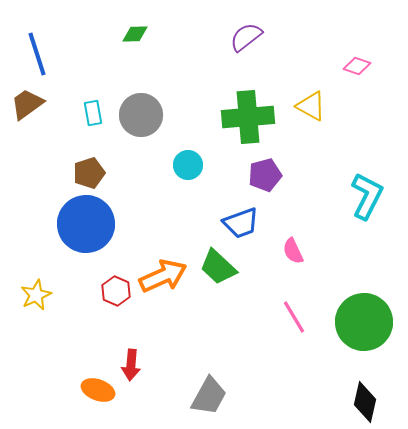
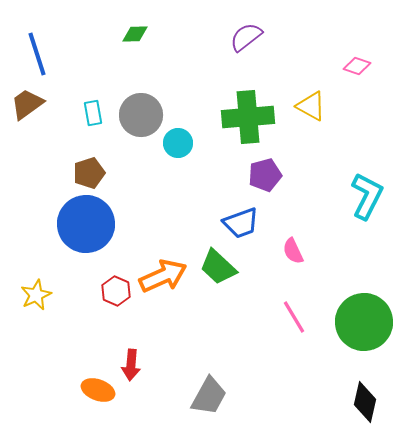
cyan circle: moved 10 px left, 22 px up
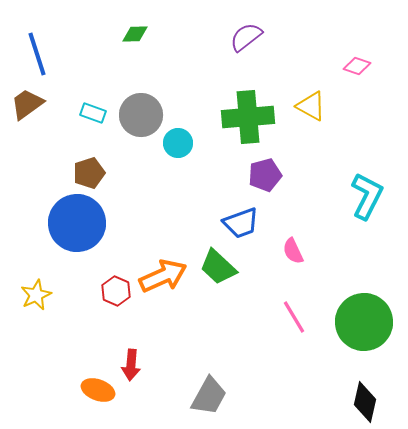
cyan rectangle: rotated 60 degrees counterclockwise
blue circle: moved 9 px left, 1 px up
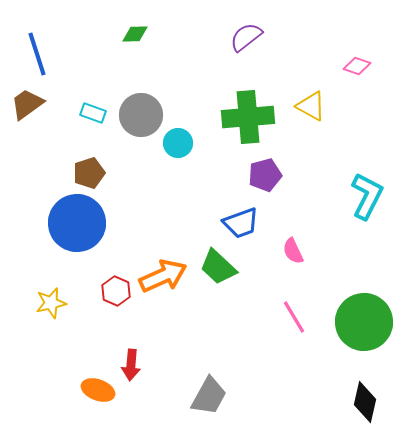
yellow star: moved 15 px right, 8 px down; rotated 12 degrees clockwise
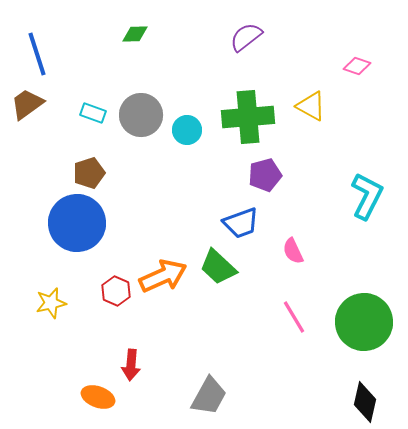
cyan circle: moved 9 px right, 13 px up
orange ellipse: moved 7 px down
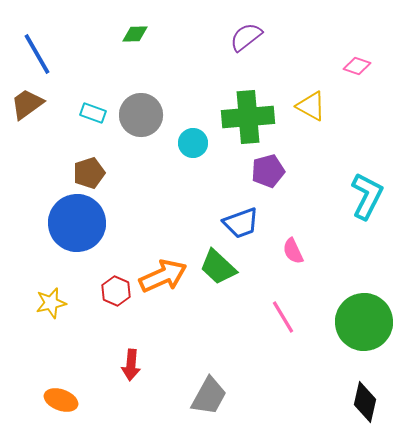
blue line: rotated 12 degrees counterclockwise
cyan circle: moved 6 px right, 13 px down
purple pentagon: moved 3 px right, 4 px up
pink line: moved 11 px left
orange ellipse: moved 37 px left, 3 px down
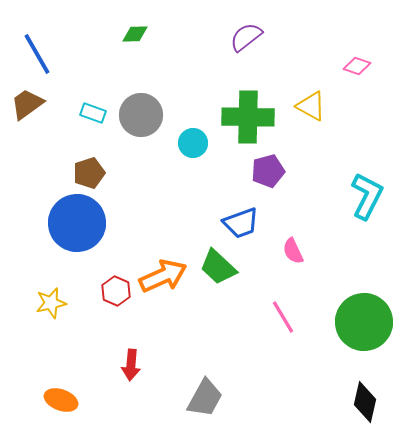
green cross: rotated 6 degrees clockwise
gray trapezoid: moved 4 px left, 2 px down
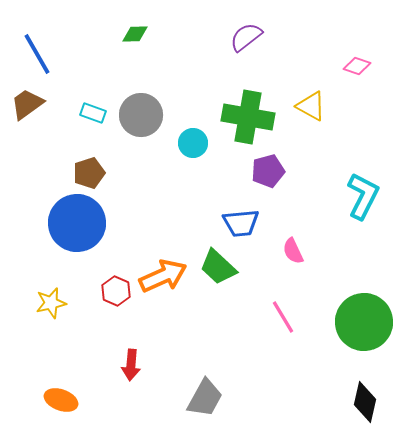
green cross: rotated 9 degrees clockwise
cyan L-shape: moved 4 px left
blue trapezoid: rotated 15 degrees clockwise
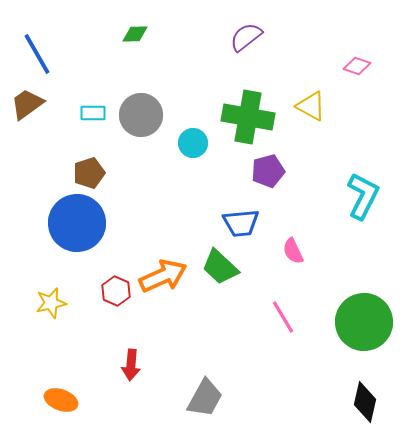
cyan rectangle: rotated 20 degrees counterclockwise
green trapezoid: moved 2 px right
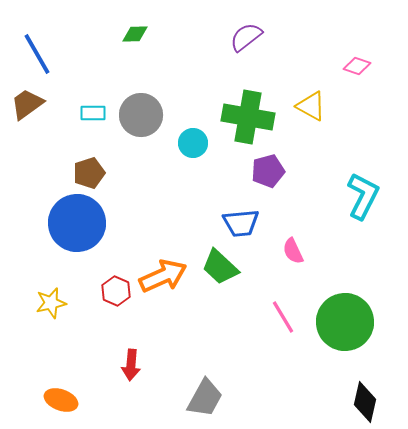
green circle: moved 19 px left
